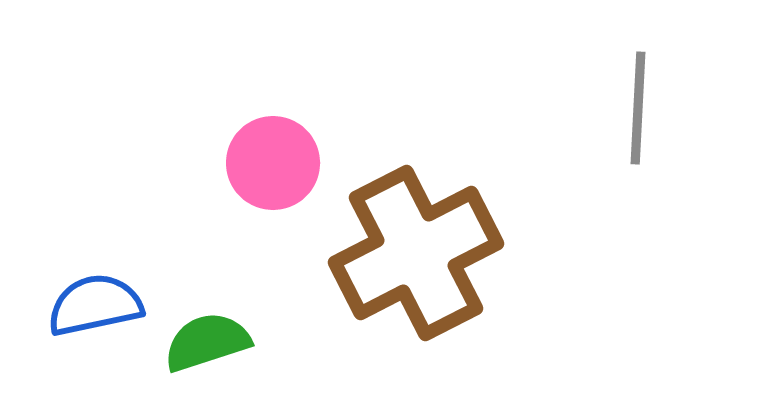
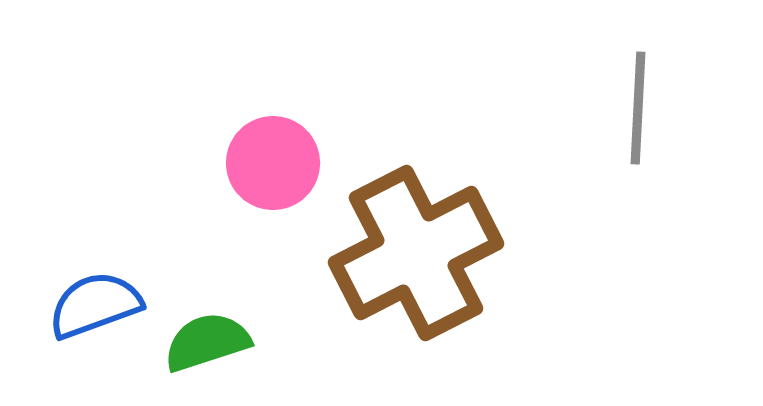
blue semicircle: rotated 8 degrees counterclockwise
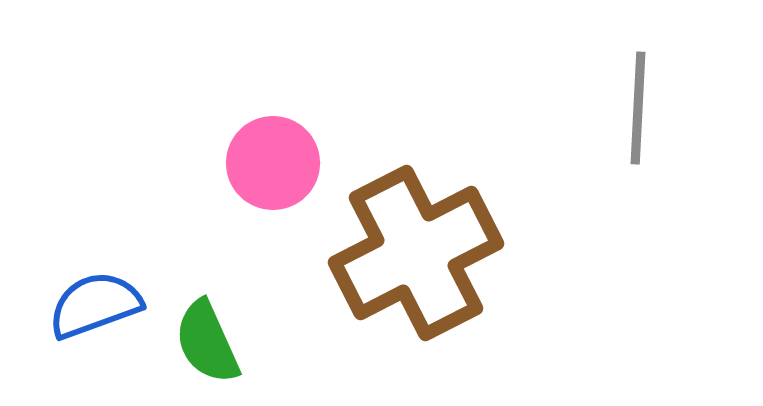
green semicircle: rotated 96 degrees counterclockwise
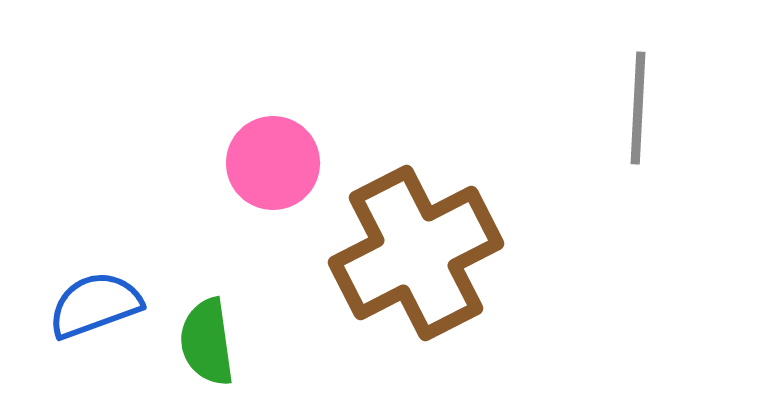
green semicircle: rotated 16 degrees clockwise
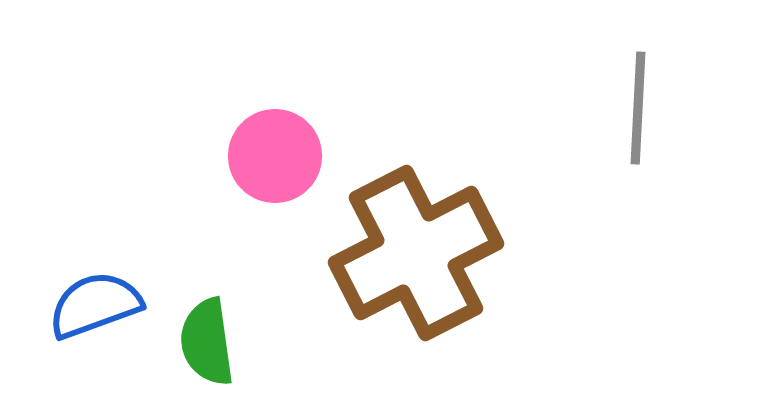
pink circle: moved 2 px right, 7 px up
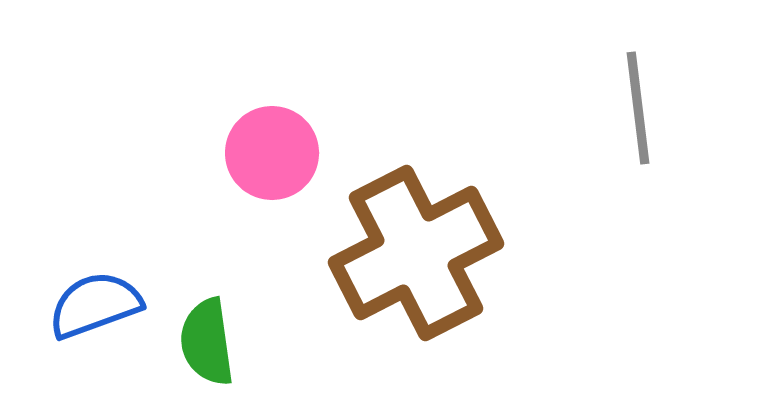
gray line: rotated 10 degrees counterclockwise
pink circle: moved 3 px left, 3 px up
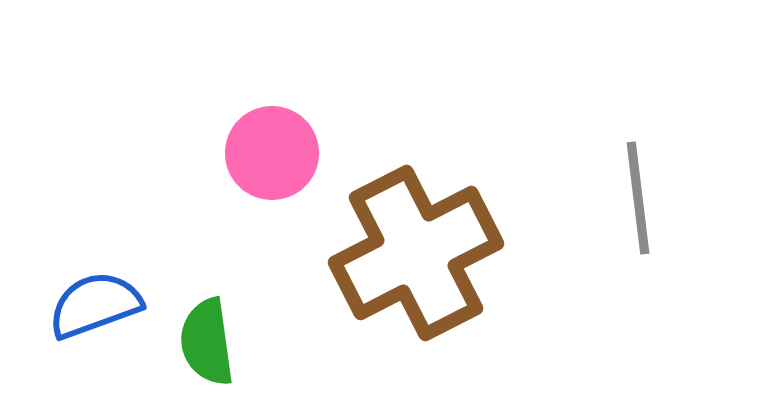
gray line: moved 90 px down
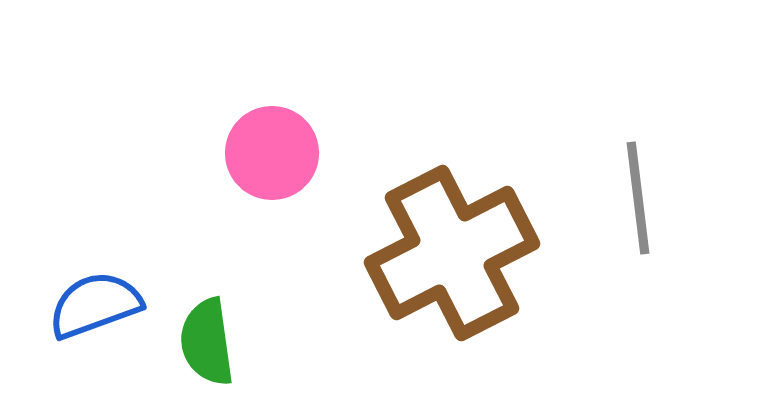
brown cross: moved 36 px right
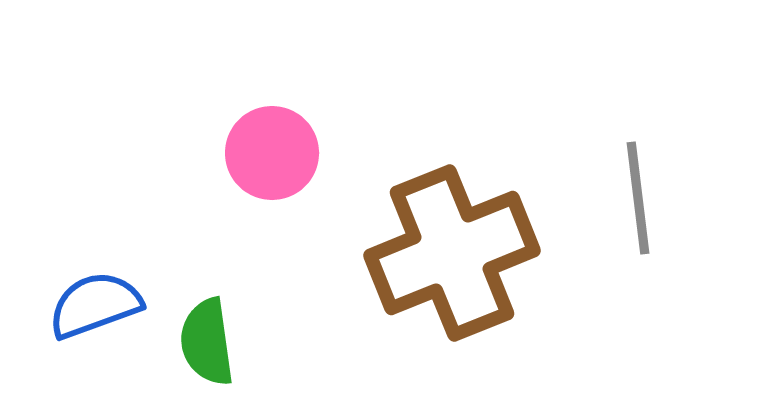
brown cross: rotated 5 degrees clockwise
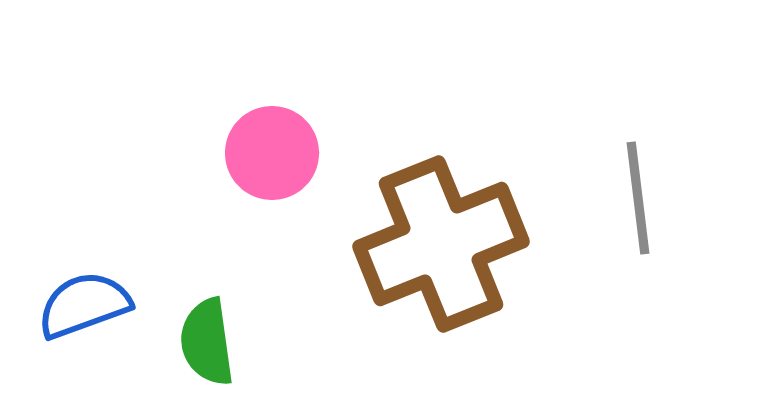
brown cross: moved 11 px left, 9 px up
blue semicircle: moved 11 px left
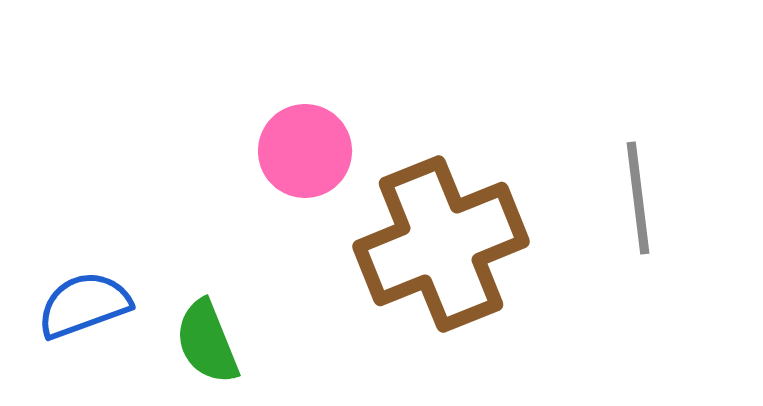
pink circle: moved 33 px right, 2 px up
green semicircle: rotated 14 degrees counterclockwise
